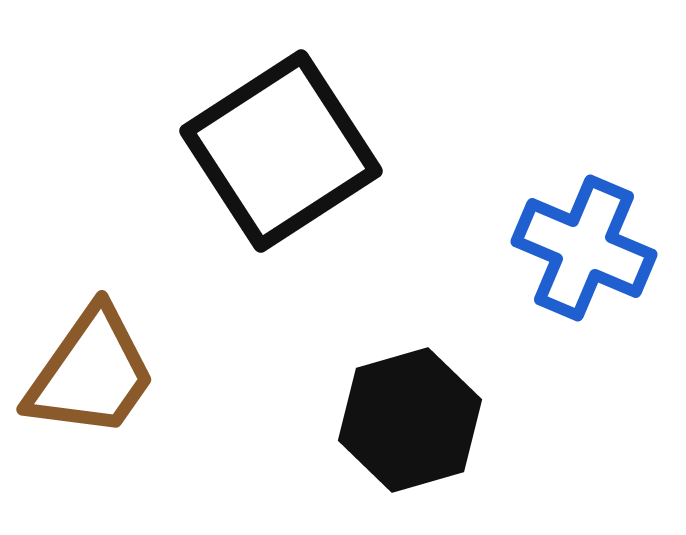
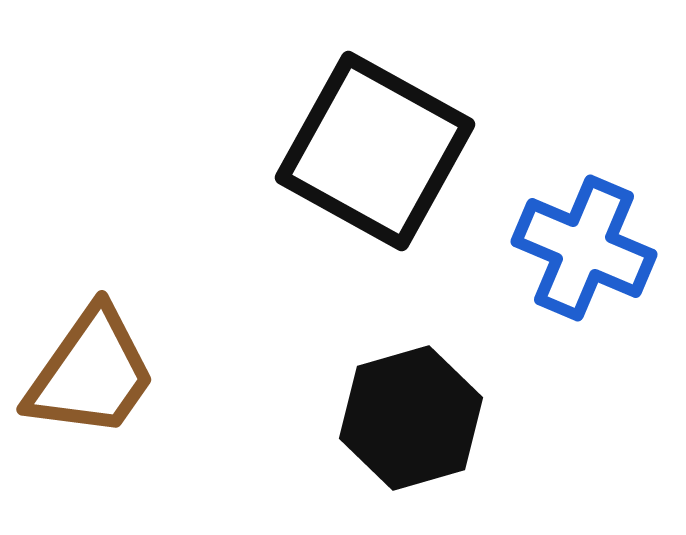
black square: moved 94 px right; rotated 28 degrees counterclockwise
black hexagon: moved 1 px right, 2 px up
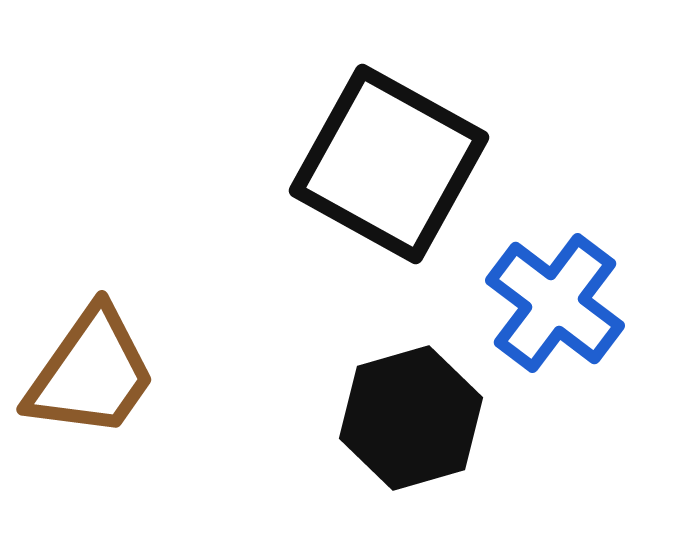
black square: moved 14 px right, 13 px down
blue cross: moved 29 px left, 55 px down; rotated 14 degrees clockwise
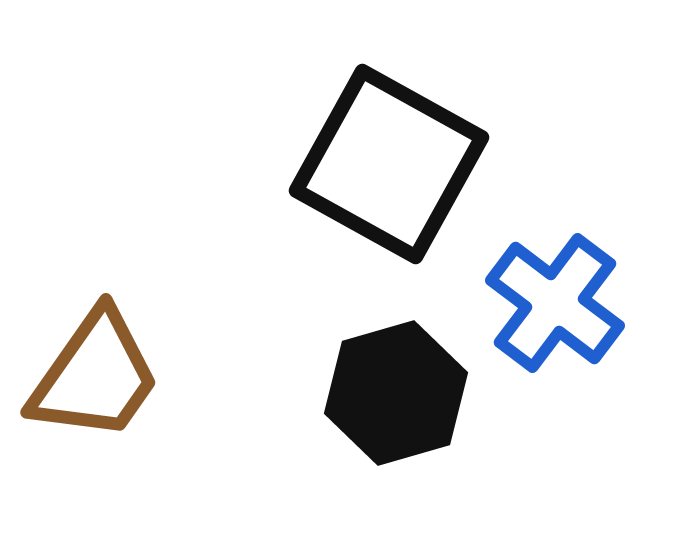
brown trapezoid: moved 4 px right, 3 px down
black hexagon: moved 15 px left, 25 px up
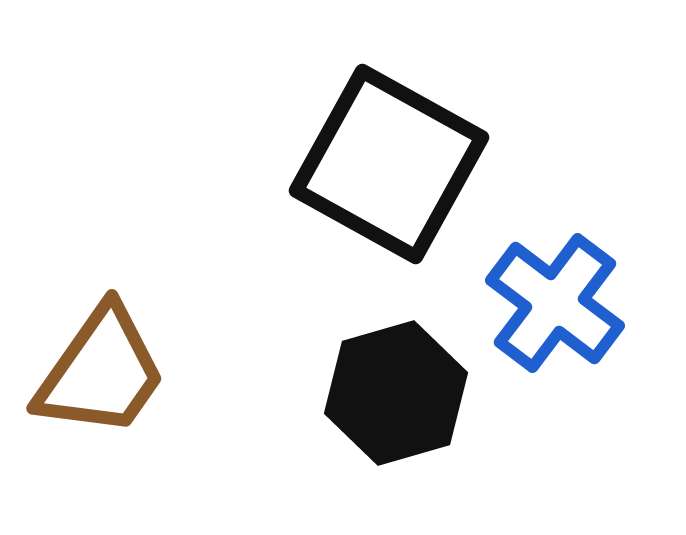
brown trapezoid: moved 6 px right, 4 px up
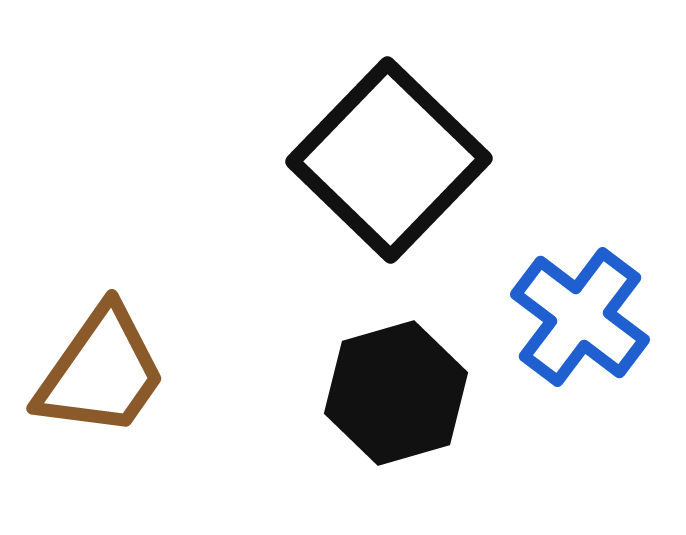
black square: moved 4 px up; rotated 15 degrees clockwise
blue cross: moved 25 px right, 14 px down
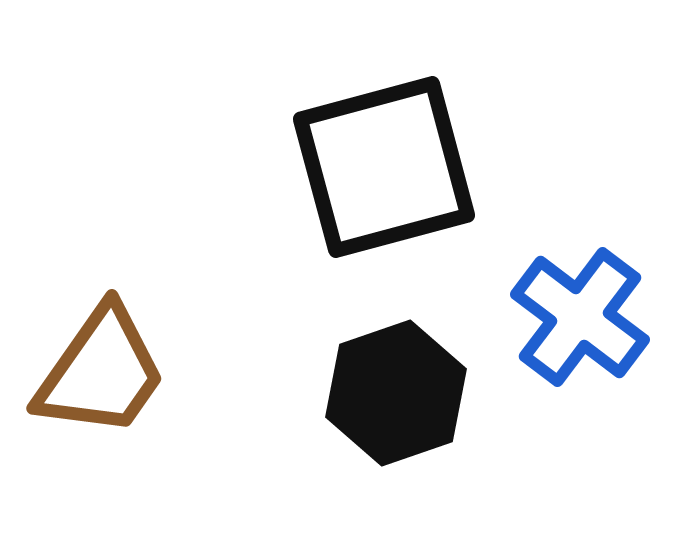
black square: moved 5 px left, 7 px down; rotated 31 degrees clockwise
black hexagon: rotated 3 degrees counterclockwise
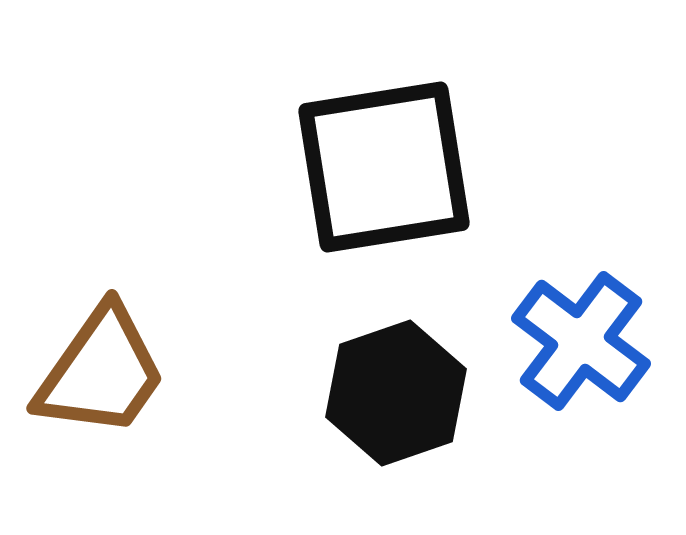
black square: rotated 6 degrees clockwise
blue cross: moved 1 px right, 24 px down
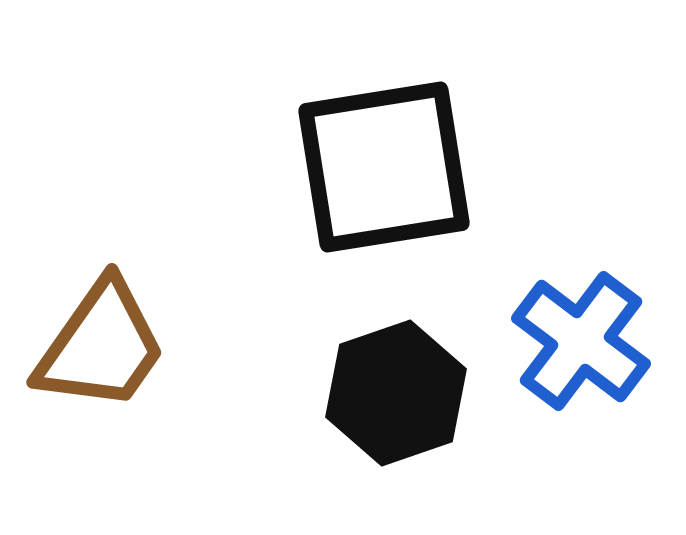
brown trapezoid: moved 26 px up
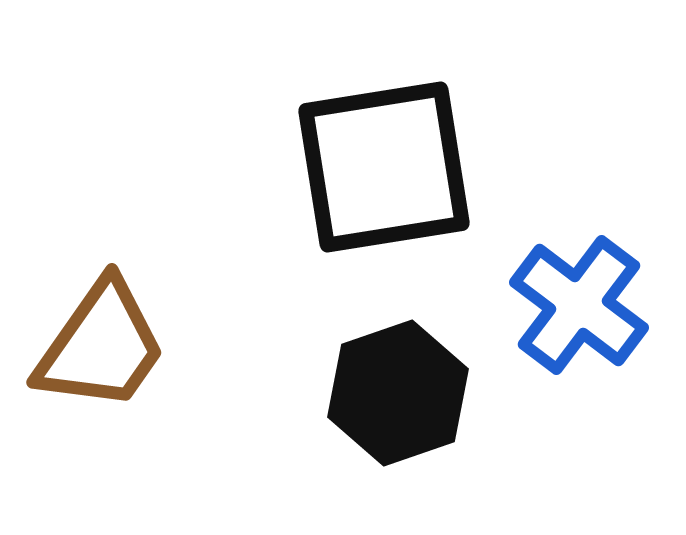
blue cross: moved 2 px left, 36 px up
black hexagon: moved 2 px right
